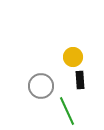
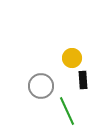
yellow circle: moved 1 px left, 1 px down
black rectangle: moved 3 px right
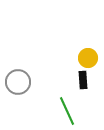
yellow circle: moved 16 px right
gray circle: moved 23 px left, 4 px up
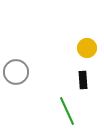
yellow circle: moved 1 px left, 10 px up
gray circle: moved 2 px left, 10 px up
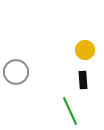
yellow circle: moved 2 px left, 2 px down
green line: moved 3 px right
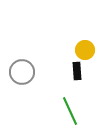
gray circle: moved 6 px right
black rectangle: moved 6 px left, 9 px up
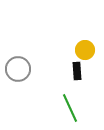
gray circle: moved 4 px left, 3 px up
green line: moved 3 px up
